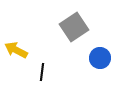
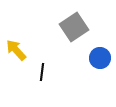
yellow arrow: rotated 20 degrees clockwise
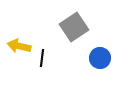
yellow arrow: moved 3 px right, 4 px up; rotated 35 degrees counterclockwise
black line: moved 14 px up
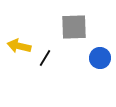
gray square: rotated 32 degrees clockwise
black line: moved 3 px right; rotated 24 degrees clockwise
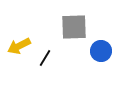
yellow arrow: rotated 40 degrees counterclockwise
blue circle: moved 1 px right, 7 px up
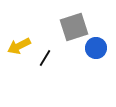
gray square: rotated 16 degrees counterclockwise
blue circle: moved 5 px left, 3 px up
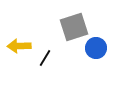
yellow arrow: rotated 25 degrees clockwise
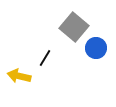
gray square: rotated 32 degrees counterclockwise
yellow arrow: moved 30 px down; rotated 15 degrees clockwise
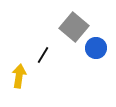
black line: moved 2 px left, 3 px up
yellow arrow: rotated 85 degrees clockwise
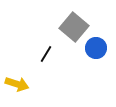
black line: moved 3 px right, 1 px up
yellow arrow: moved 2 px left, 8 px down; rotated 100 degrees clockwise
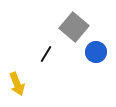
blue circle: moved 4 px down
yellow arrow: rotated 50 degrees clockwise
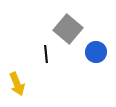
gray square: moved 6 px left, 2 px down
black line: rotated 36 degrees counterclockwise
